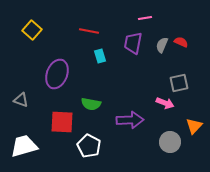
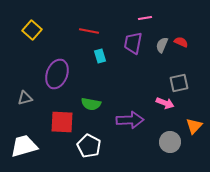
gray triangle: moved 4 px right, 2 px up; rotated 35 degrees counterclockwise
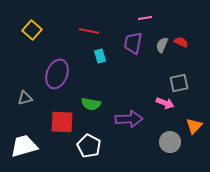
purple arrow: moved 1 px left, 1 px up
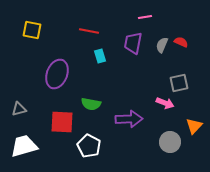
pink line: moved 1 px up
yellow square: rotated 30 degrees counterclockwise
gray triangle: moved 6 px left, 11 px down
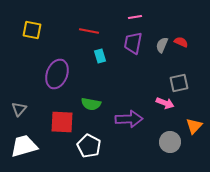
pink line: moved 10 px left
gray triangle: rotated 35 degrees counterclockwise
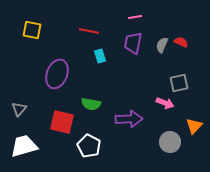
red square: rotated 10 degrees clockwise
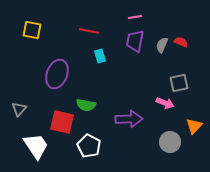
purple trapezoid: moved 2 px right, 2 px up
green semicircle: moved 5 px left, 1 px down
white trapezoid: moved 12 px right; rotated 72 degrees clockwise
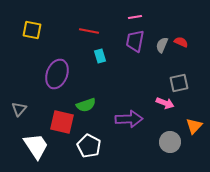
green semicircle: rotated 30 degrees counterclockwise
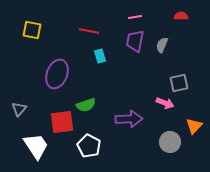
red semicircle: moved 26 px up; rotated 24 degrees counterclockwise
red square: rotated 20 degrees counterclockwise
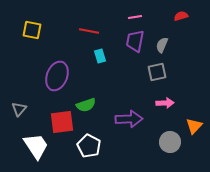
red semicircle: rotated 16 degrees counterclockwise
purple ellipse: moved 2 px down
gray square: moved 22 px left, 11 px up
pink arrow: rotated 24 degrees counterclockwise
